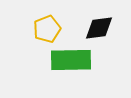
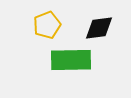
yellow pentagon: moved 4 px up
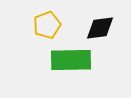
black diamond: moved 1 px right
